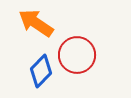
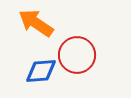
blue diamond: rotated 40 degrees clockwise
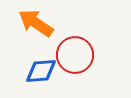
red circle: moved 2 px left
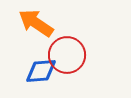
red circle: moved 8 px left
